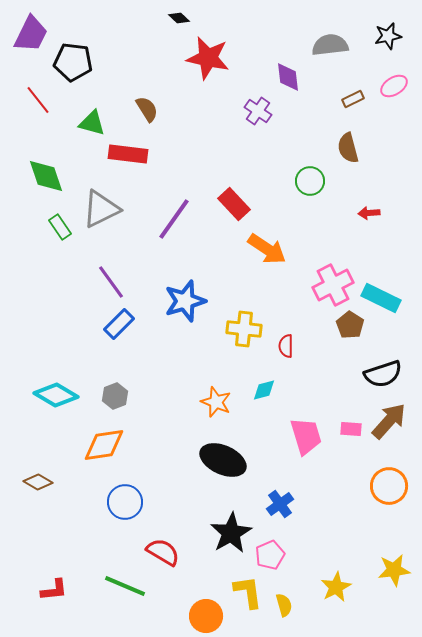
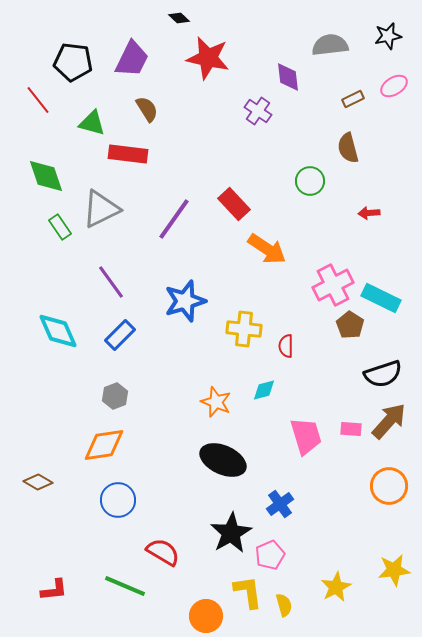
purple trapezoid at (31, 34): moved 101 px right, 25 px down
blue rectangle at (119, 324): moved 1 px right, 11 px down
cyan diamond at (56, 395): moved 2 px right, 64 px up; rotated 36 degrees clockwise
blue circle at (125, 502): moved 7 px left, 2 px up
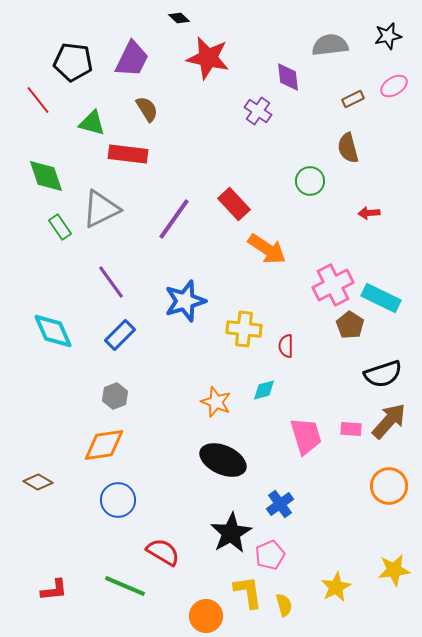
cyan diamond at (58, 331): moved 5 px left
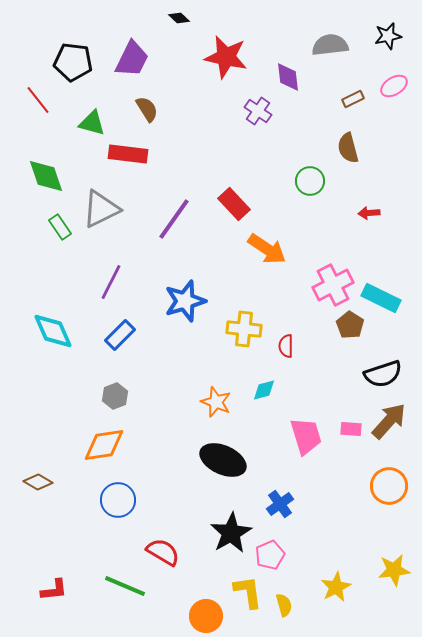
red star at (208, 58): moved 18 px right, 1 px up
purple line at (111, 282): rotated 63 degrees clockwise
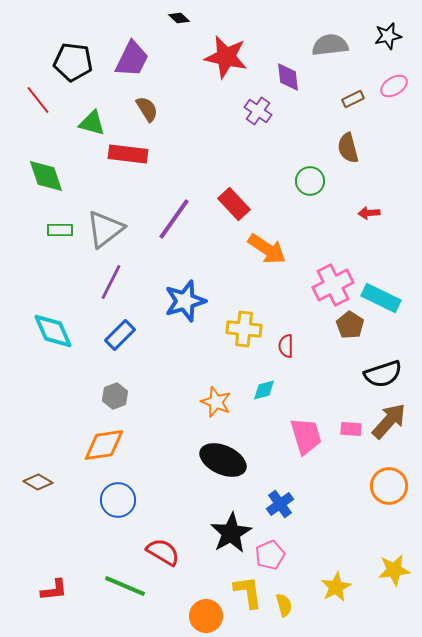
gray triangle at (101, 209): moved 4 px right, 20 px down; rotated 12 degrees counterclockwise
green rectangle at (60, 227): moved 3 px down; rotated 55 degrees counterclockwise
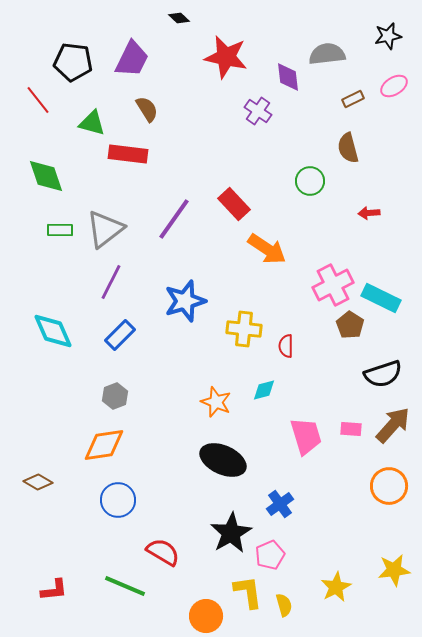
gray semicircle at (330, 45): moved 3 px left, 9 px down
brown arrow at (389, 421): moved 4 px right, 4 px down
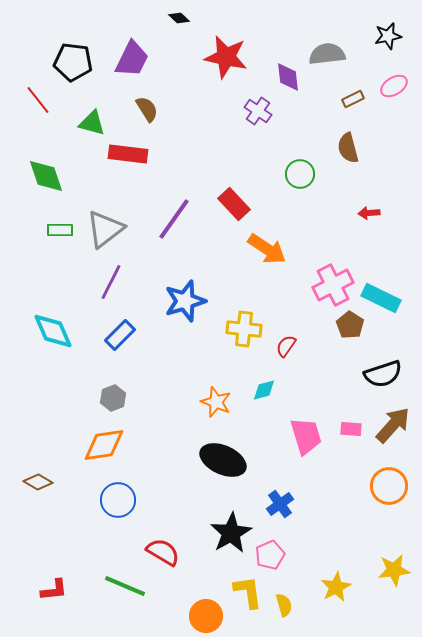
green circle at (310, 181): moved 10 px left, 7 px up
red semicircle at (286, 346): rotated 35 degrees clockwise
gray hexagon at (115, 396): moved 2 px left, 2 px down
